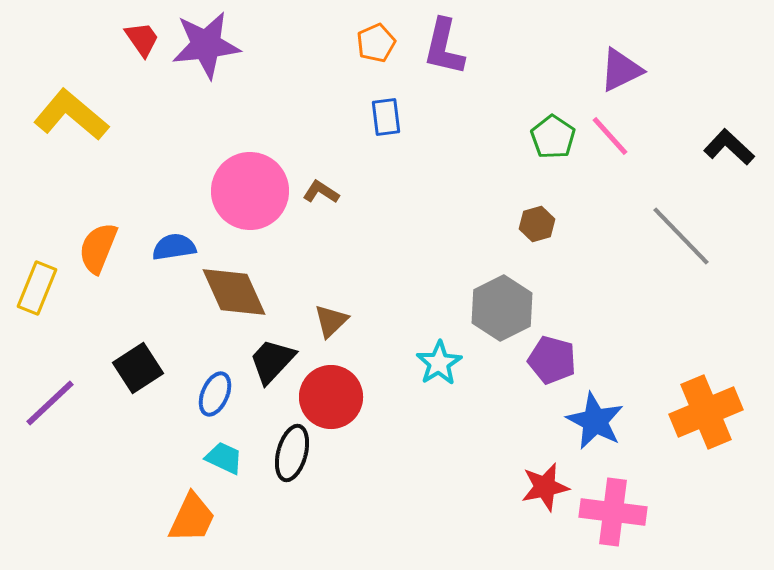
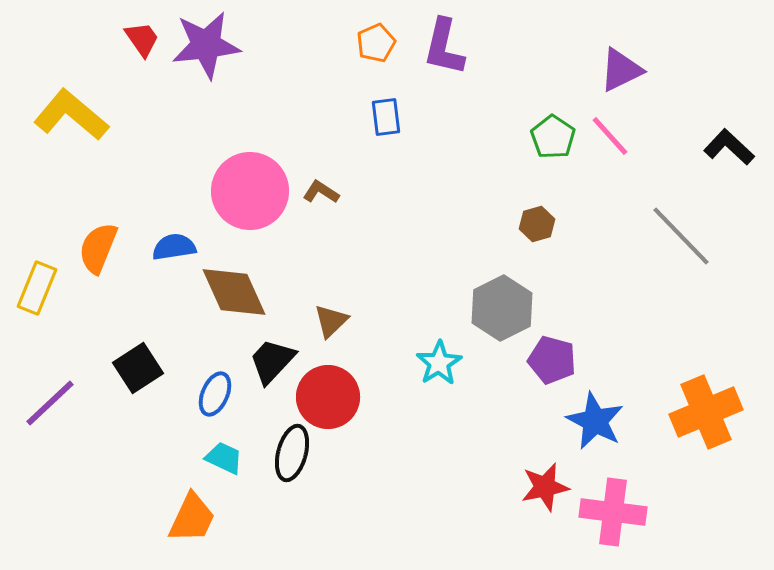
red circle: moved 3 px left
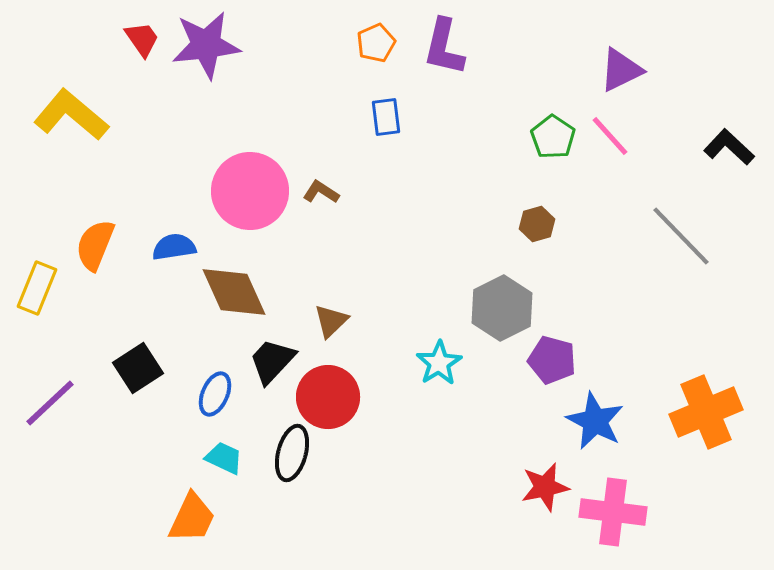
orange semicircle: moved 3 px left, 3 px up
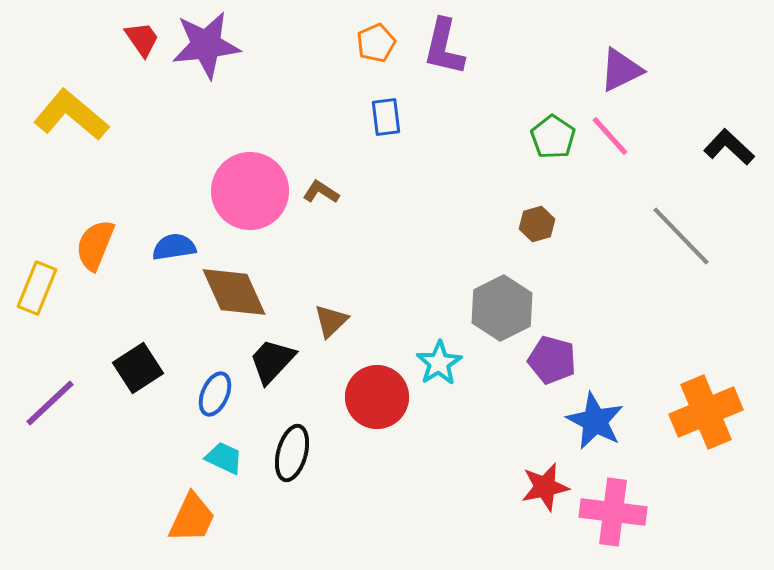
red circle: moved 49 px right
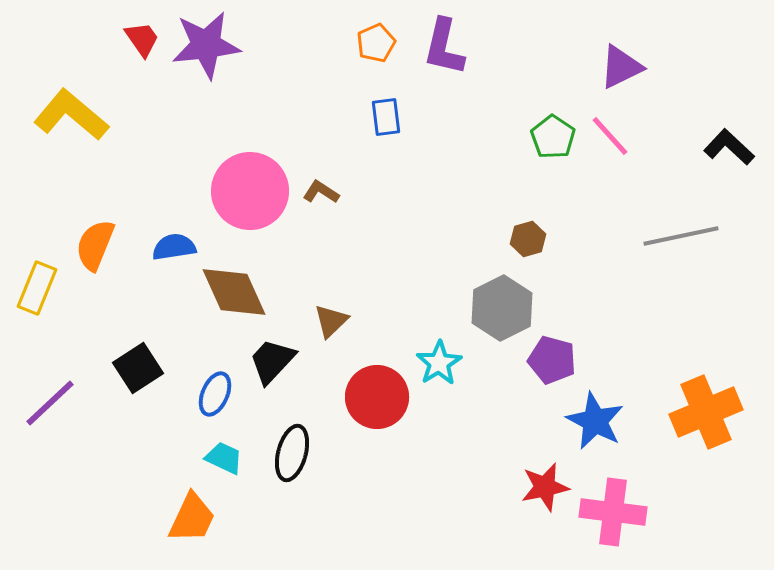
purple triangle: moved 3 px up
brown hexagon: moved 9 px left, 15 px down
gray line: rotated 58 degrees counterclockwise
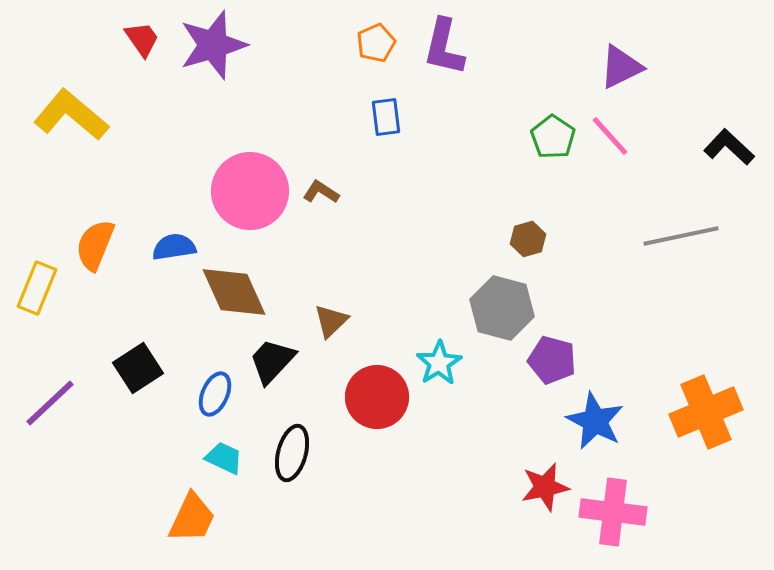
purple star: moved 7 px right; rotated 10 degrees counterclockwise
gray hexagon: rotated 18 degrees counterclockwise
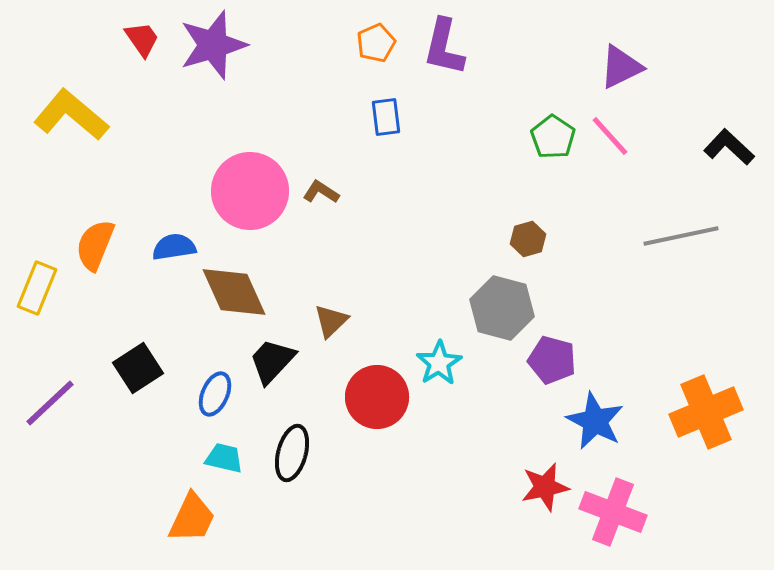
cyan trapezoid: rotated 12 degrees counterclockwise
pink cross: rotated 14 degrees clockwise
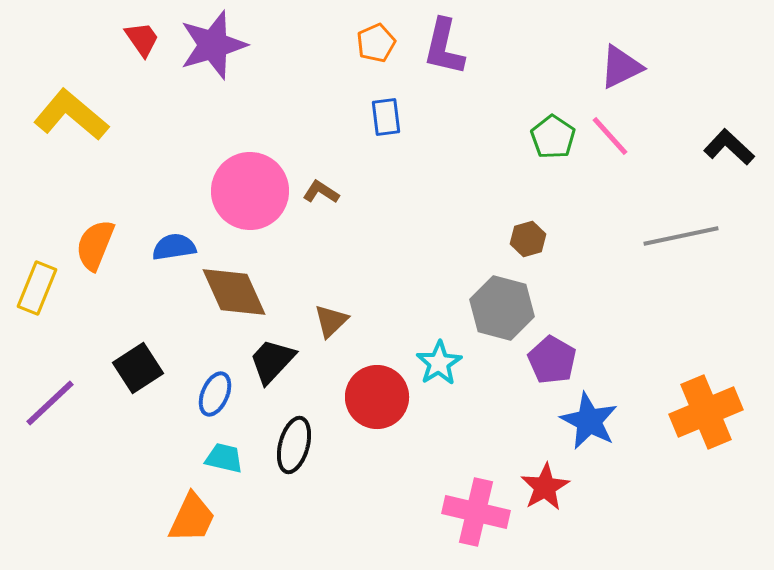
purple pentagon: rotated 15 degrees clockwise
blue star: moved 6 px left
black ellipse: moved 2 px right, 8 px up
red star: rotated 18 degrees counterclockwise
pink cross: moved 137 px left; rotated 8 degrees counterclockwise
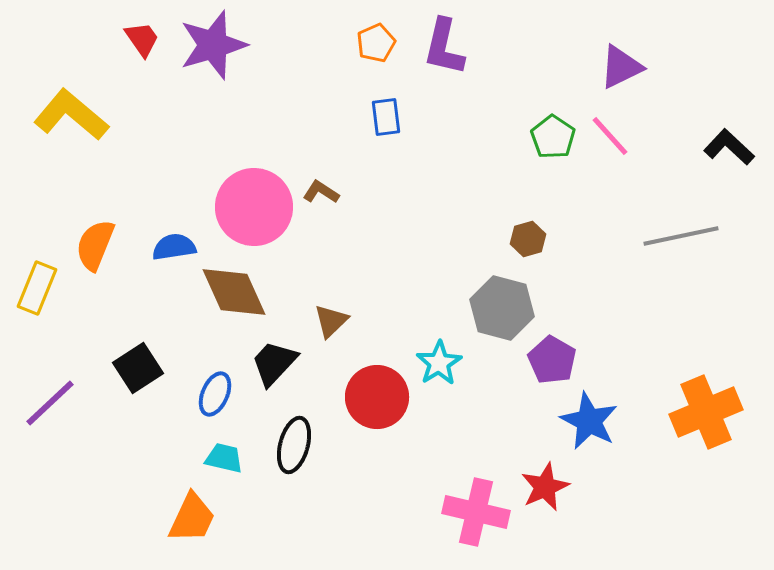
pink circle: moved 4 px right, 16 px down
black trapezoid: moved 2 px right, 2 px down
red star: rotated 6 degrees clockwise
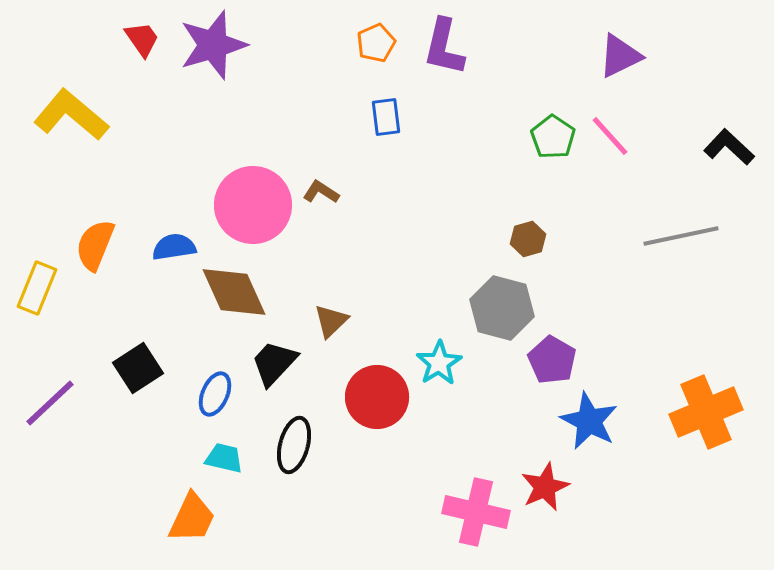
purple triangle: moved 1 px left, 11 px up
pink circle: moved 1 px left, 2 px up
